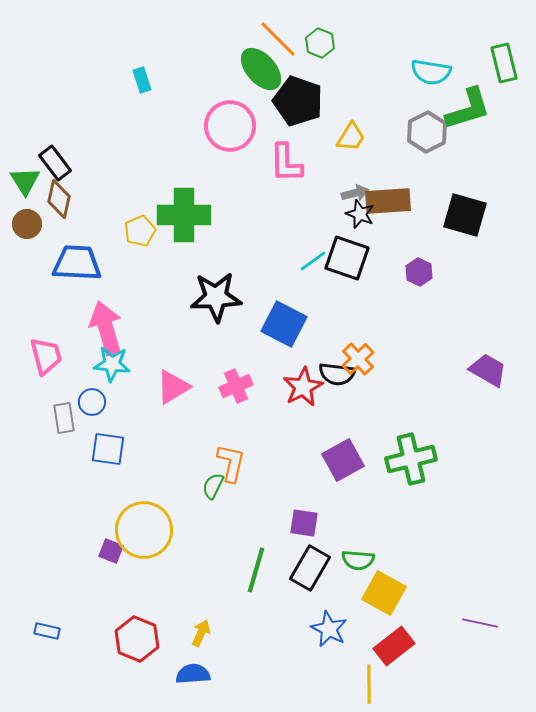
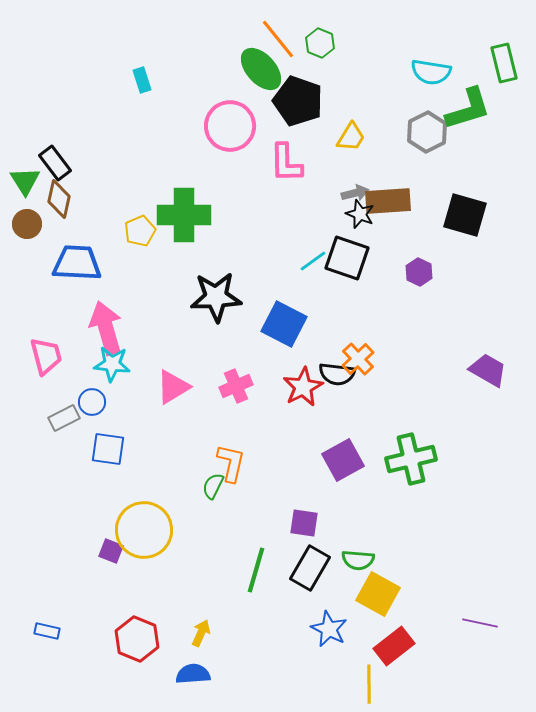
orange line at (278, 39): rotated 6 degrees clockwise
gray rectangle at (64, 418): rotated 72 degrees clockwise
yellow square at (384, 593): moved 6 px left, 1 px down
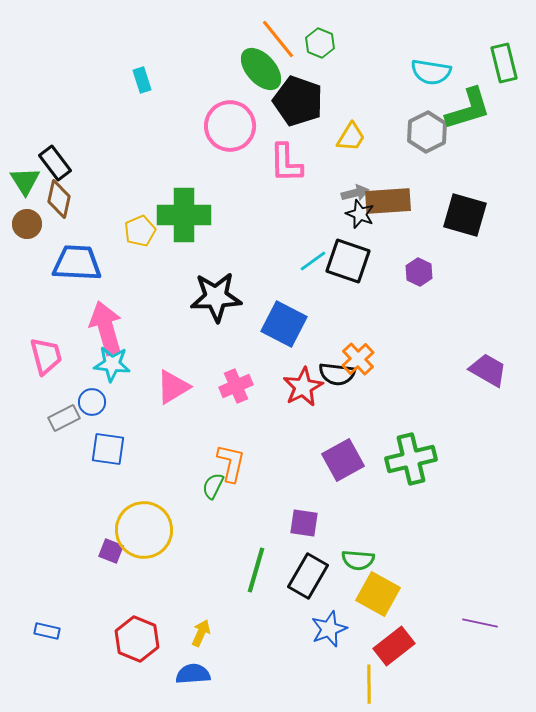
black square at (347, 258): moved 1 px right, 3 px down
black rectangle at (310, 568): moved 2 px left, 8 px down
blue star at (329, 629): rotated 24 degrees clockwise
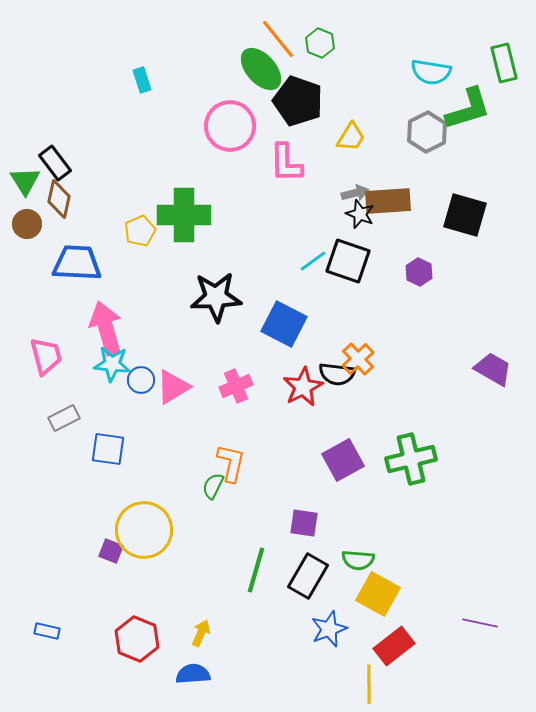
purple trapezoid at (488, 370): moved 5 px right, 1 px up
blue circle at (92, 402): moved 49 px right, 22 px up
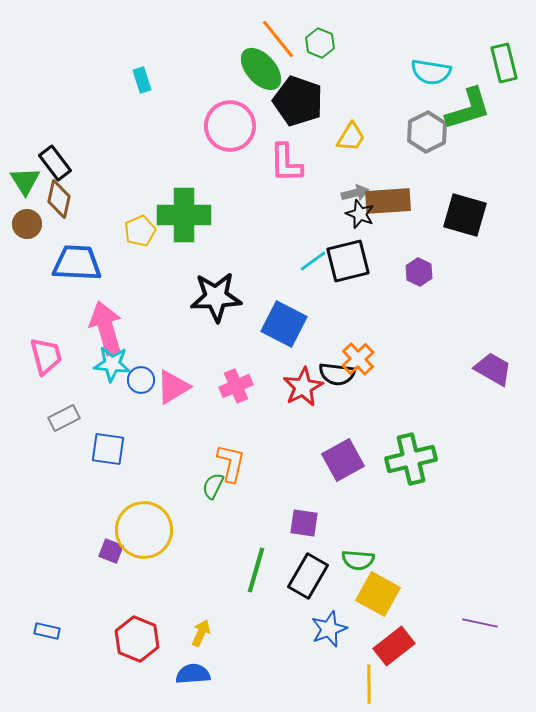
black square at (348, 261): rotated 33 degrees counterclockwise
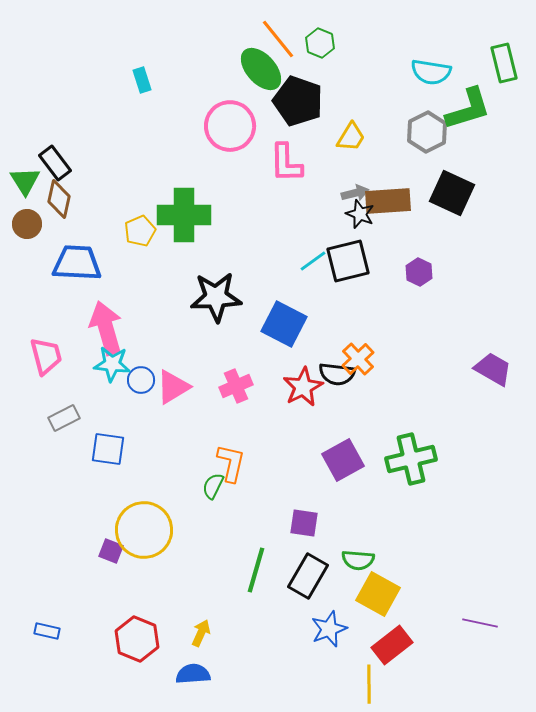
black square at (465, 215): moved 13 px left, 22 px up; rotated 9 degrees clockwise
red rectangle at (394, 646): moved 2 px left, 1 px up
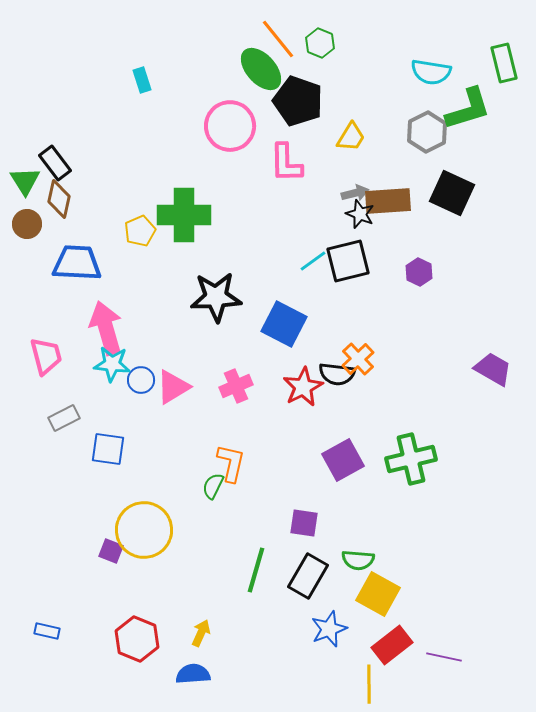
purple line at (480, 623): moved 36 px left, 34 px down
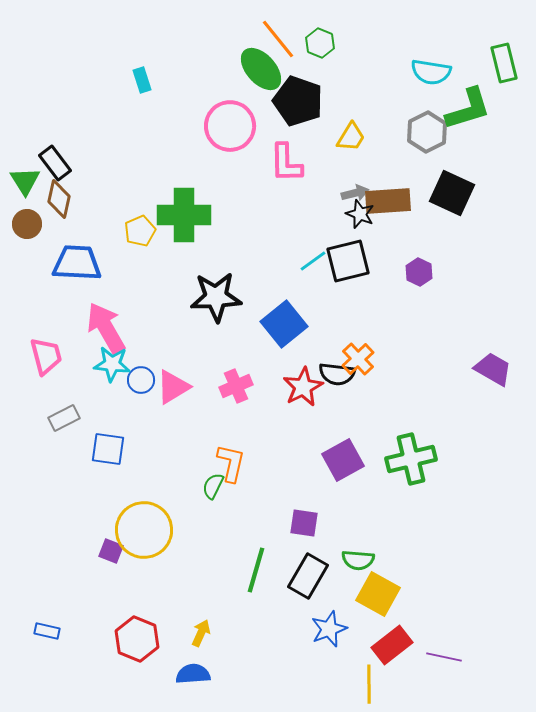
blue square at (284, 324): rotated 24 degrees clockwise
pink arrow at (106, 328): rotated 14 degrees counterclockwise
